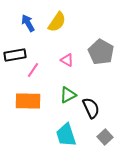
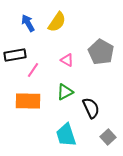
green triangle: moved 3 px left, 3 px up
gray square: moved 3 px right
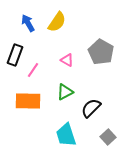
black rectangle: rotated 60 degrees counterclockwise
black semicircle: rotated 110 degrees counterclockwise
